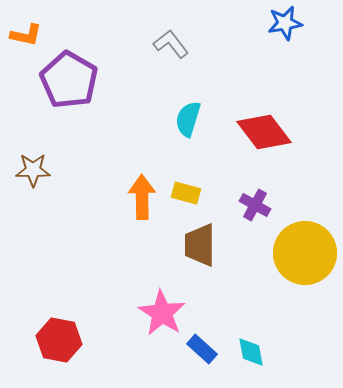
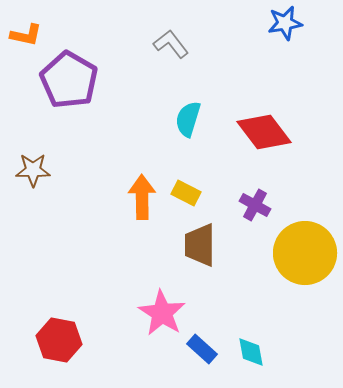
yellow rectangle: rotated 12 degrees clockwise
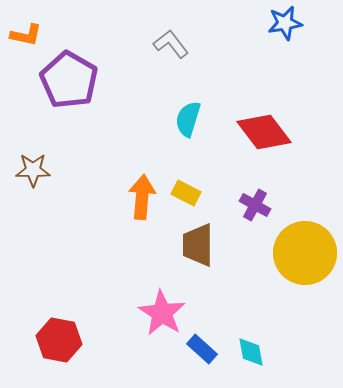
orange arrow: rotated 6 degrees clockwise
brown trapezoid: moved 2 px left
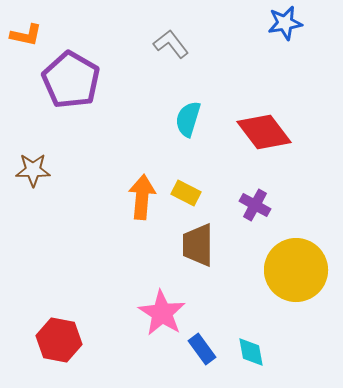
purple pentagon: moved 2 px right
yellow circle: moved 9 px left, 17 px down
blue rectangle: rotated 12 degrees clockwise
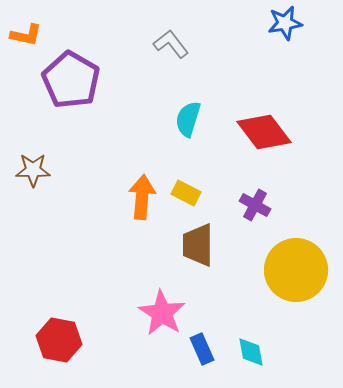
blue rectangle: rotated 12 degrees clockwise
